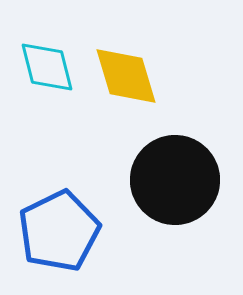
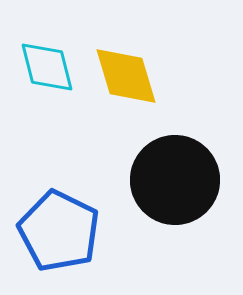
blue pentagon: rotated 20 degrees counterclockwise
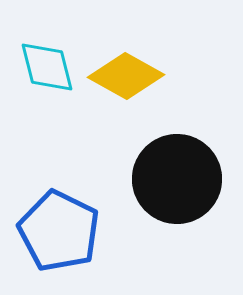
yellow diamond: rotated 44 degrees counterclockwise
black circle: moved 2 px right, 1 px up
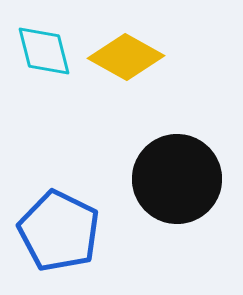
cyan diamond: moved 3 px left, 16 px up
yellow diamond: moved 19 px up
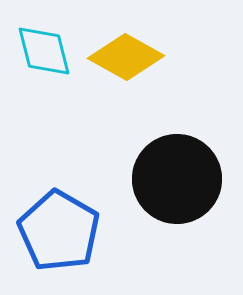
blue pentagon: rotated 4 degrees clockwise
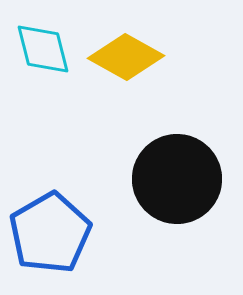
cyan diamond: moved 1 px left, 2 px up
blue pentagon: moved 9 px left, 2 px down; rotated 12 degrees clockwise
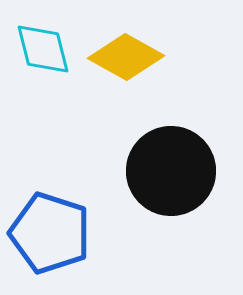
black circle: moved 6 px left, 8 px up
blue pentagon: rotated 24 degrees counterclockwise
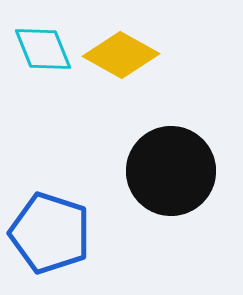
cyan diamond: rotated 8 degrees counterclockwise
yellow diamond: moved 5 px left, 2 px up
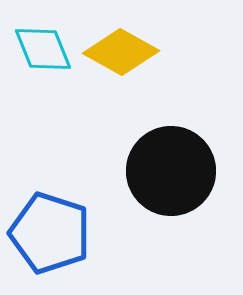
yellow diamond: moved 3 px up
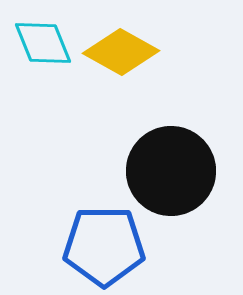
cyan diamond: moved 6 px up
blue pentagon: moved 54 px right, 13 px down; rotated 18 degrees counterclockwise
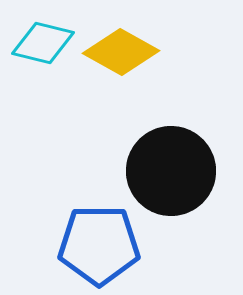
cyan diamond: rotated 54 degrees counterclockwise
blue pentagon: moved 5 px left, 1 px up
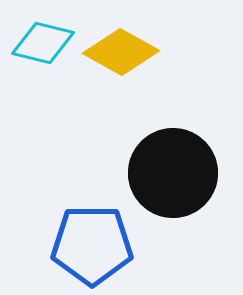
black circle: moved 2 px right, 2 px down
blue pentagon: moved 7 px left
